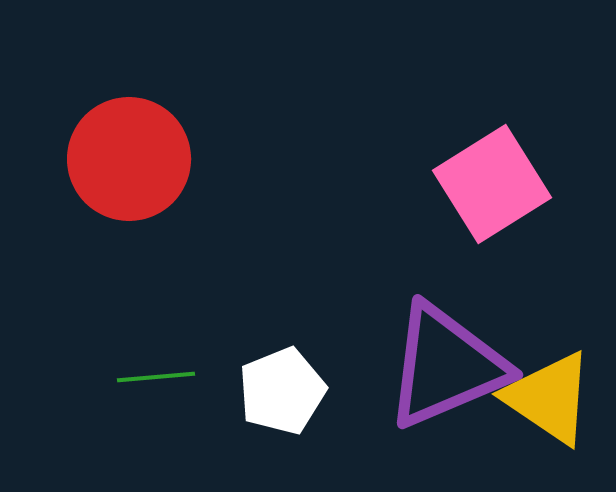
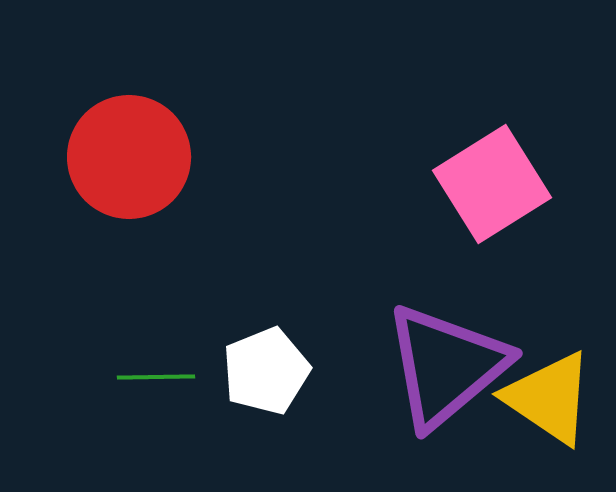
red circle: moved 2 px up
purple triangle: rotated 17 degrees counterclockwise
green line: rotated 4 degrees clockwise
white pentagon: moved 16 px left, 20 px up
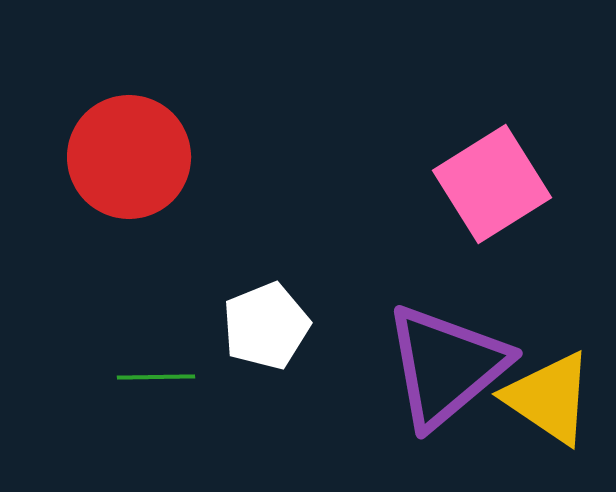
white pentagon: moved 45 px up
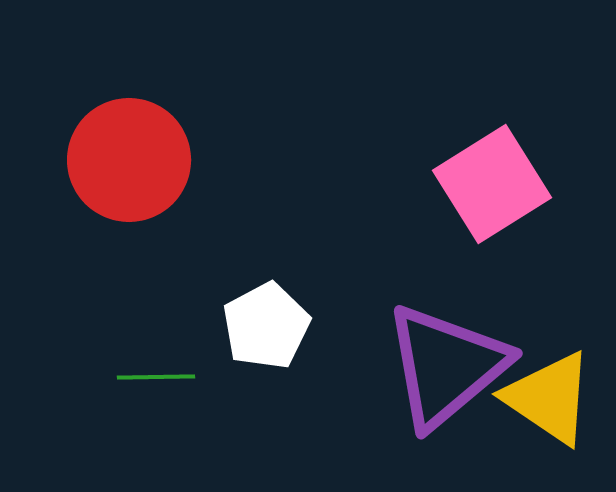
red circle: moved 3 px down
white pentagon: rotated 6 degrees counterclockwise
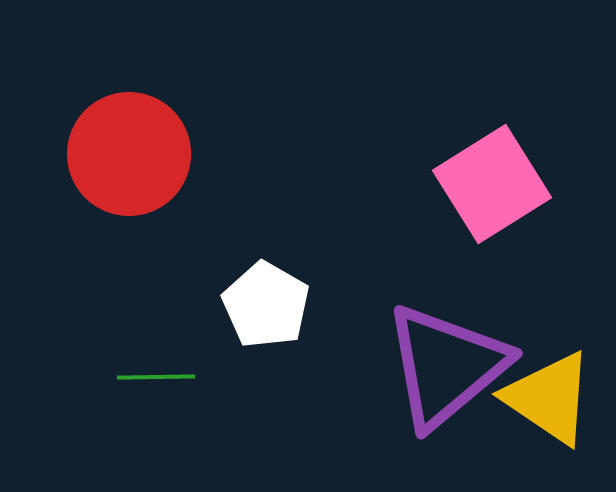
red circle: moved 6 px up
white pentagon: moved 21 px up; rotated 14 degrees counterclockwise
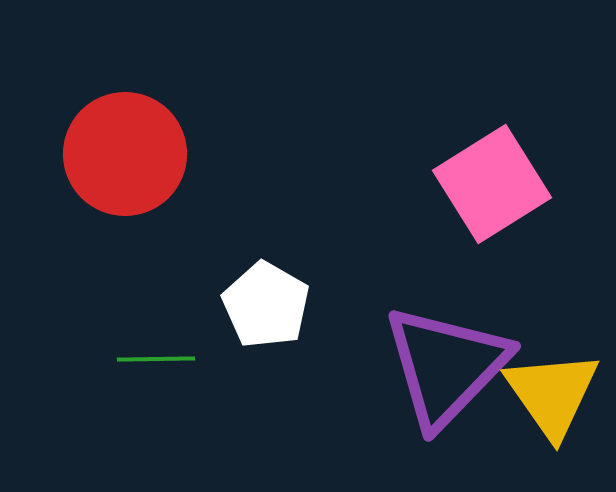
red circle: moved 4 px left
purple triangle: rotated 6 degrees counterclockwise
green line: moved 18 px up
yellow triangle: moved 3 px right, 4 px up; rotated 21 degrees clockwise
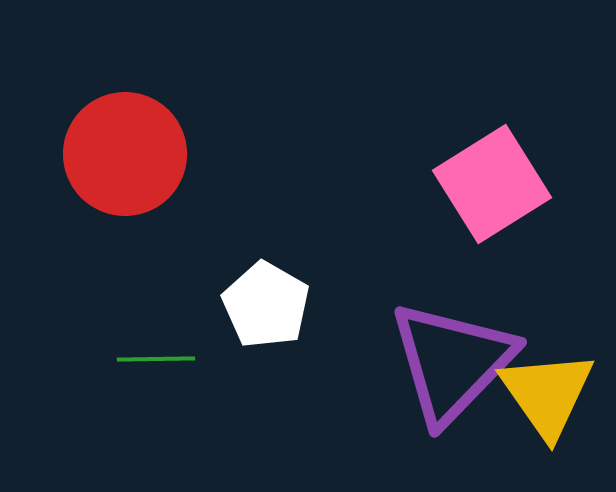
purple triangle: moved 6 px right, 4 px up
yellow triangle: moved 5 px left
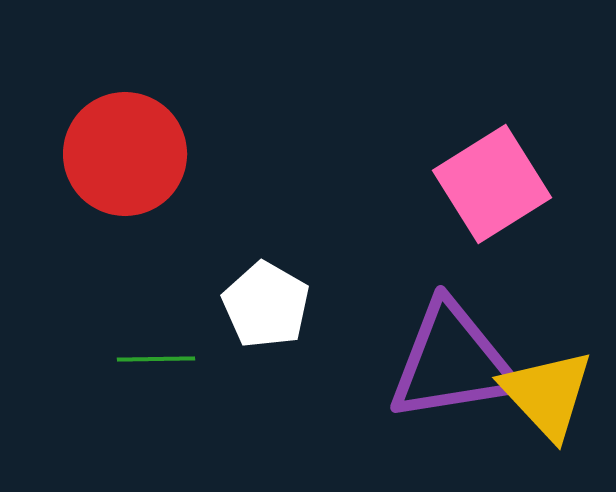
purple triangle: rotated 37 degrees clockwise
yellow triangle: rotated 8 degrees counterclockwise
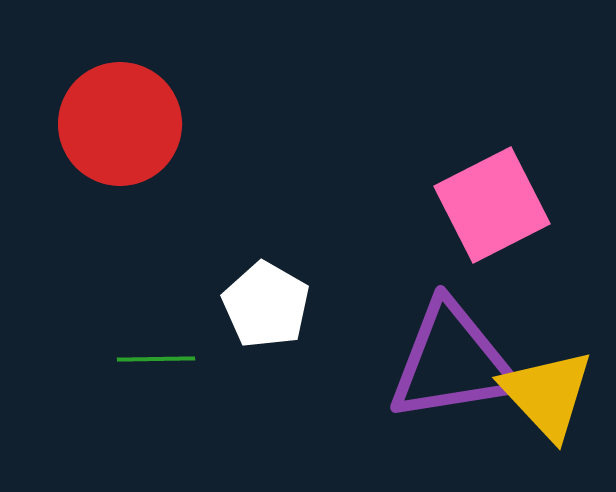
red circle: moved 5 px left, 30 px up
pink square: moved 21 px down; rotated 5 degrees clockwise
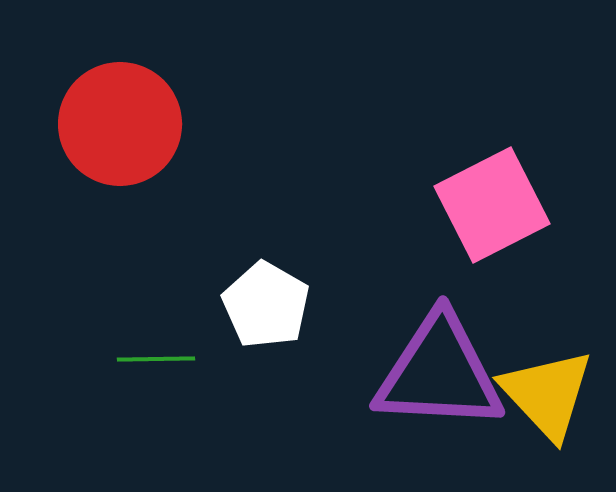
purple triangle: moved 13 px left, 11 px down; rotated 12 degrees clockwise
